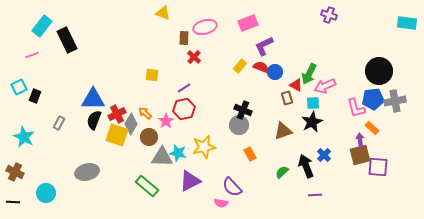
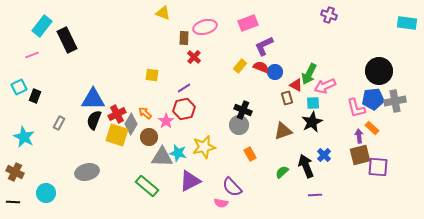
purple arrow at (360, 140): moved 1 px left, 4 px up
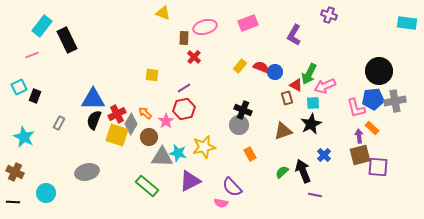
purple L-shape at (264, 46): moved 30 px right, 11 px up; rotated 35 degrees counterclockwise
black star at (312, 122): moved 1 px left, 2 px down
black arrow at (306, 166): moved 3 px left, 5 px down
purple line at (315, 195): rotated 16 degrees clockwise
